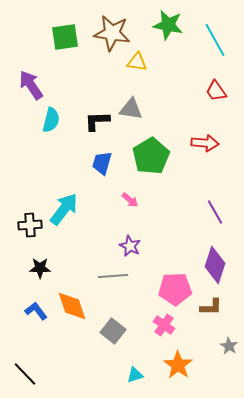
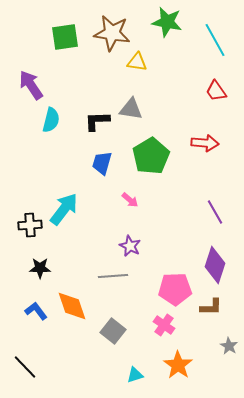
green star: moved 1 px left, 3 px up
black line: moved 7 px up
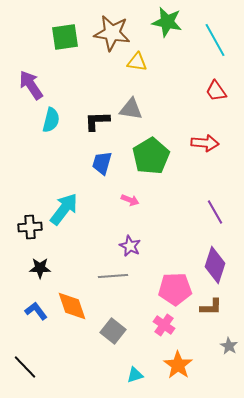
pink arrow: rotated 18 degrees counterclockwise
black cross: moved 2 px down
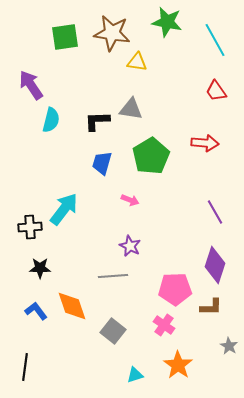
black line: rotated 52 degrees clockwise
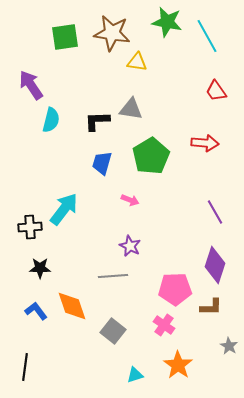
cyan line: moved 8 px left, 4 px up
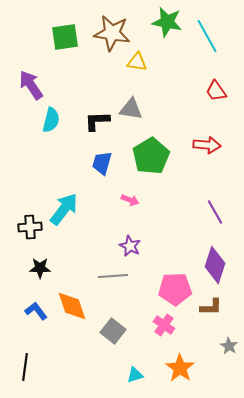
red arrow: moved 2 px right, 2 px down
orange star: moved 2 px right, 3 px down
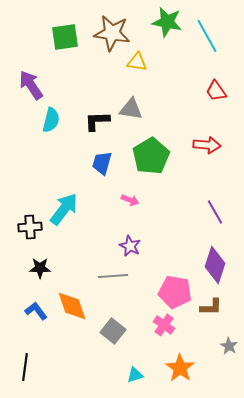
pink pentagon: moved 3 px down; rotated 12 degrees clockwise
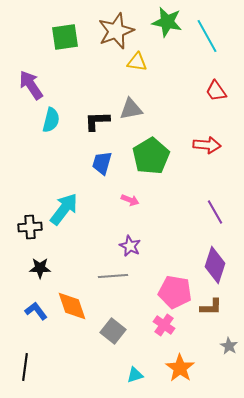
brown star: moved 4 px right, 2 px up; rotated 30 degrees counterclockwise
gray triangle: rotated 20 degrees counterclockwise
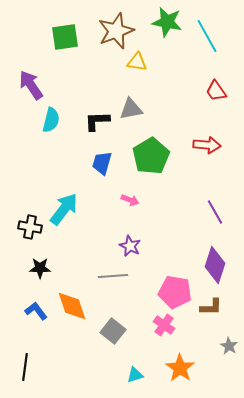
black cross: rotated 15 degrees clockwise
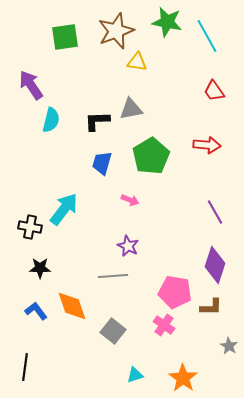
red trapezoid: moved 2 px left
purple star: moved 2 px left
orange star: moved 3 px right, 10 px down
